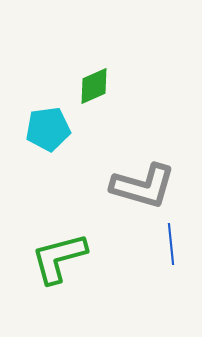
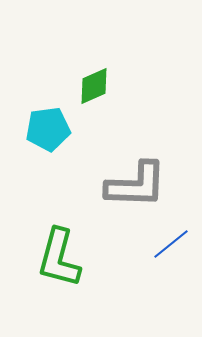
gray L-shape: moved 7 px left, 1 px up; rotated 14 degrees counterclockwise
blue line: rotated 57 degrees clockwise
green L-shape: rotated 60 degrees counterclockwise
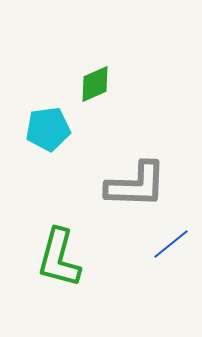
green diamond: moved 1 px right, 2 px up
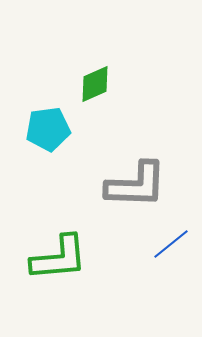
green L-shape: rotated 110 degrees counterclockwise
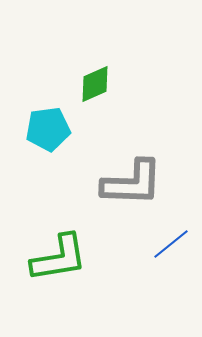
gray L-shape: moved 4 px left, 2 px up
green L-shape: rotated 4 degrees counterclockwise
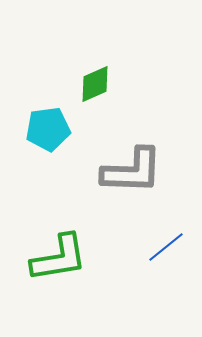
gray L-shape: moved 12 px up
blue line: moved 5 px left, 3 px down
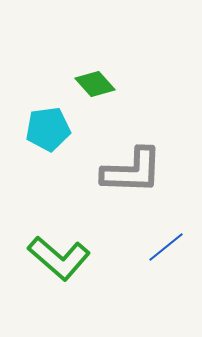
green diamond: rotated 72 degrees clockwise
green L-shape: rotated 50 degrees clockwise
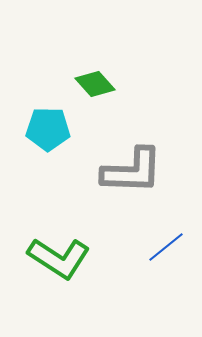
cyan pentagon: rotated 9 degrees clockwise
green L-shape: rotated 8 degrees counterclockwise
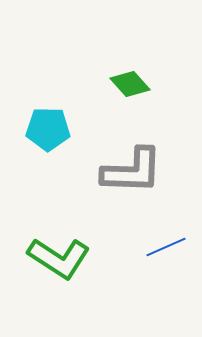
green diamond: moved 35 px right
blue line: rotated 15 degrees clockwise
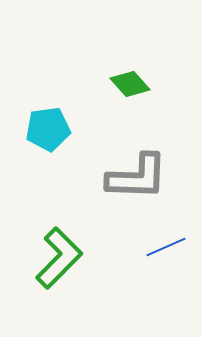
cyan pentagon: rotated 9 degrees counterclockwise
gray L-shape: moved 5 px right, 6 px down
green L-shape: rotated 78 degrees counterclockwise
